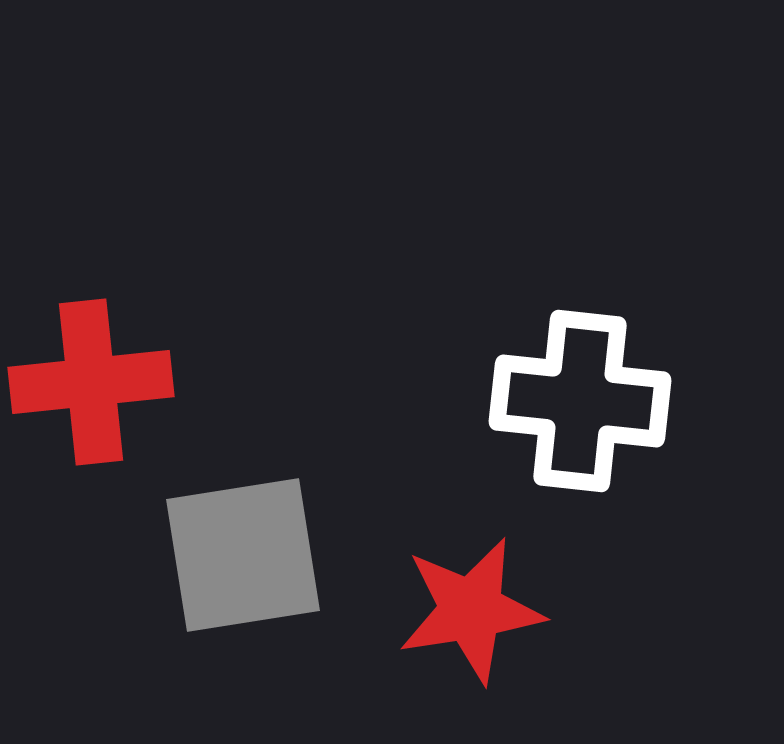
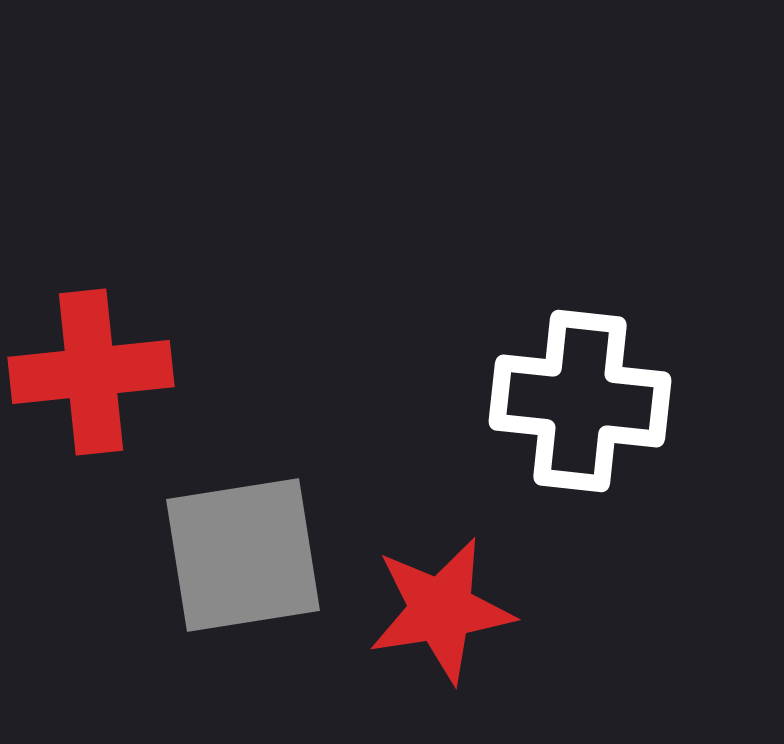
red cross: moved 10 px up
red star: moved 30 px left
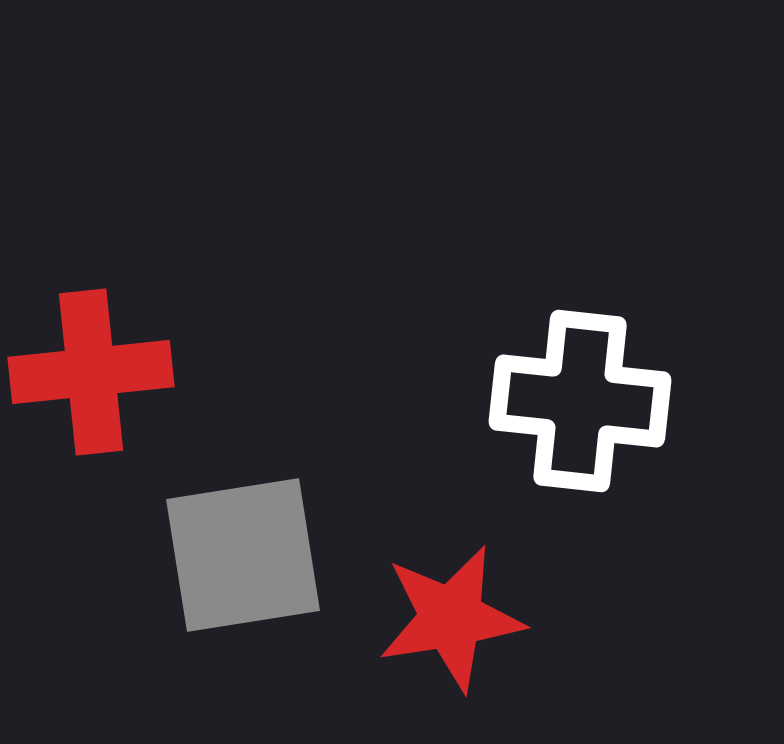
red star: moved 10 px right, 8 px down
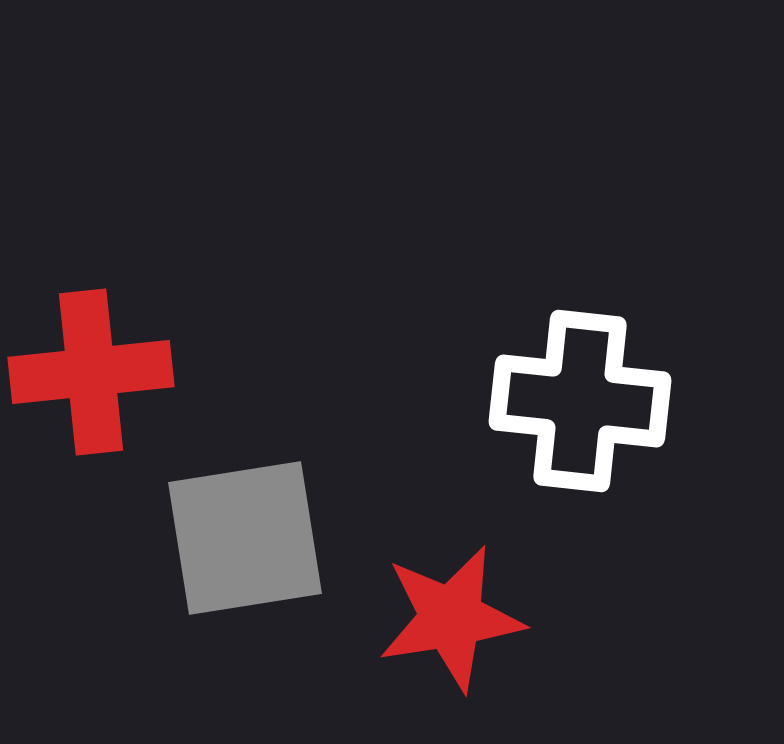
gray square: moved 2 px right, 17 px up
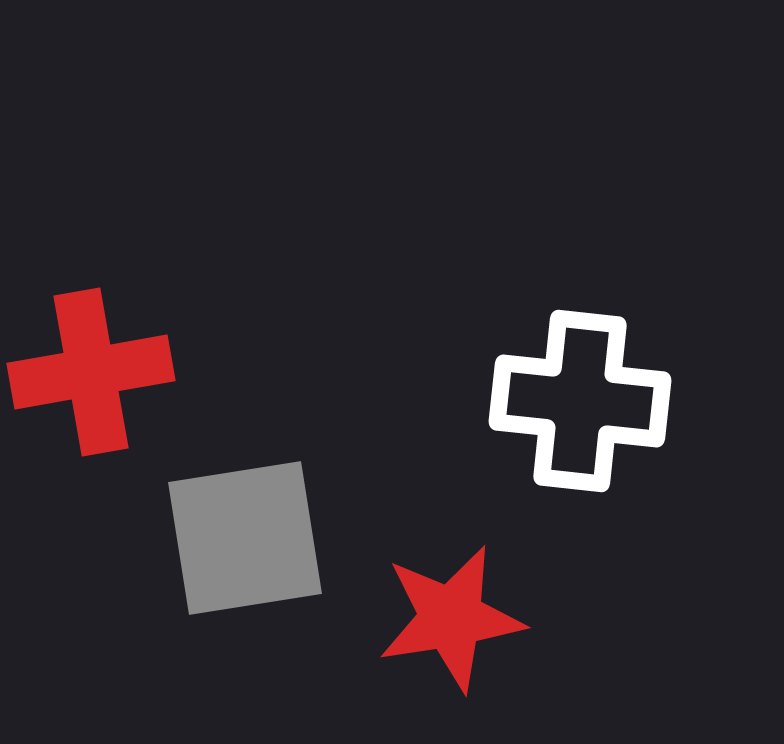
red cross: rotated 4 degrees counterclockwise
